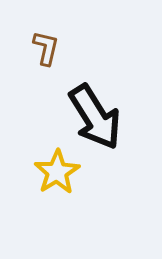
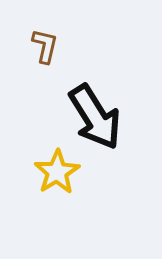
brown L-shape: moved 1 px left, 2 px up
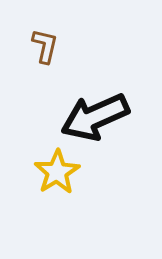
black arrow: rotated 98 degrees clockwise
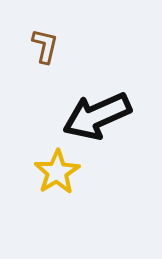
black arrow: moved 2 px right, 1 px up
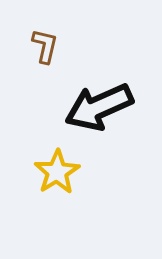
black arrow: moved 2 px right, 9 px up
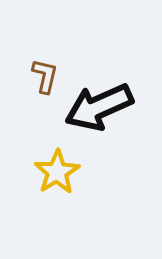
brown L-shape: moved 30 px down
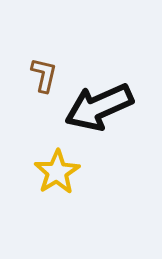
brown L-shape: moved 1 px left, 1 px up
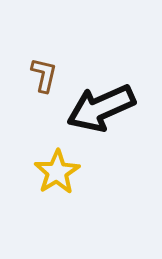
black arrow: moved 2 px right, 1 px down
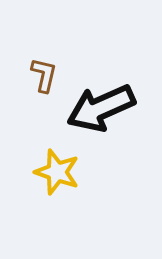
yellow star: rotated 21 degrees counterclockwise
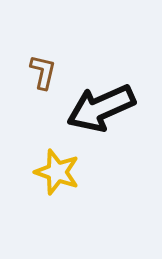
brown L-shape: moved 1 px left, 3 px up
